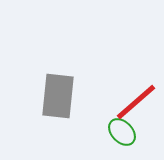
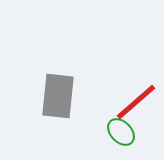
green ellipse: moved 1 px left
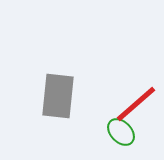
red line: moved 2 px down
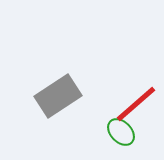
gray rectangle: rotated 51 degrees clockwise
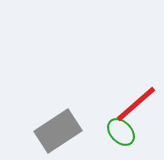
gray rectangle: moved 35 px down
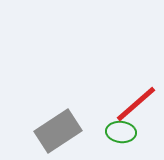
green ellipse: rotated 40 degrees counterclockwise
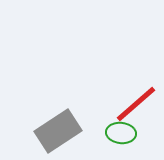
green ellipse: moved 1 px down
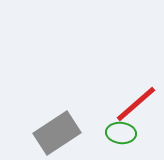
gray rectangle: moved 1 px left, 2 px down
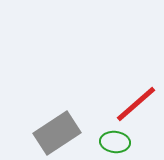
green ellipse: moved 6 px left, 9 px down
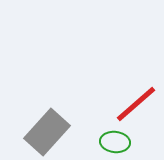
gray rectangle: moved 10 px left, 1 px up; rotated 15 degrees counterclockwise
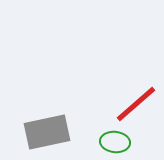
gray rectangle: rotated 36 degrees clockwise
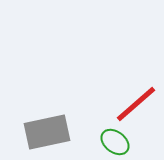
green ellipse: rotated 32 degrees clockwise
